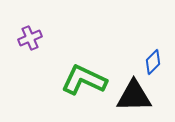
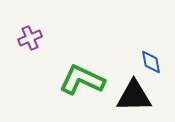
blue diamond: moved 2 px left; rotated 55 degrees counterclockwise
green L-shape: moved 2 px left
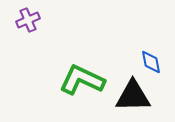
purple cross: moved 2 px left, 18 px up
black triangle: moved 1 px left
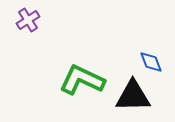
purple cross: rotated 10 degrees counterclockwise
blue diamond: rotated 10 degrees counterclockwise
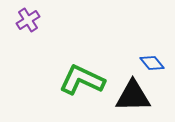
blue diamond: moved 1 px right, 1 px down; rotated 20 degrees counterclockwise
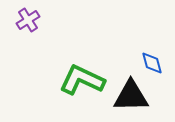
blue diamond: rotated 25 degrees clockwise
black triangle: moved 2 px left
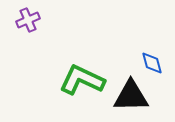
purple cross: rotated 10 degrees clockwise
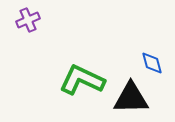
black triangle: moved 2 px down
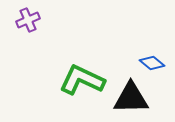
blue diamond: rotated 35 degrees counterclockwise
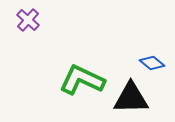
purple cross: rotated 25 degrees counterclockwise
